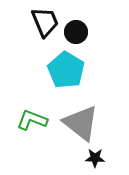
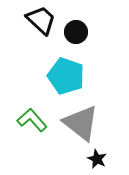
black trapezoid: moved 4 px left, 2 px up; rotated 24 degrees counterclockwise
cyan pentagon: moved 6 px down; rotated 12 degrees counterclockwise
green L-shape: rotated 28 degrees clockwise
black star: moved 2 px right, 1 px down; rotated 24 degrees clockwise
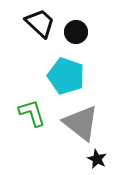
black trapezoid: moved 1 px left, 3 px down
green L-shape: moved 7 px up; rotated 24 degrees clockwise
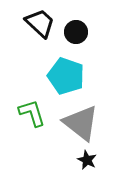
black star: moved 10 px left, 1 px down
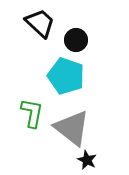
black circle: moved 8 px down
green L-shape: rotated 28 degrees clockwise
gray triangle: moved 9 px left, 5 px down
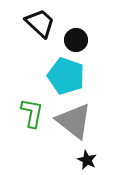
gray triangle: moved 2 px right, 7 px up
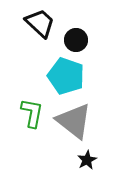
black star: rotated 18 degrees clockwise
